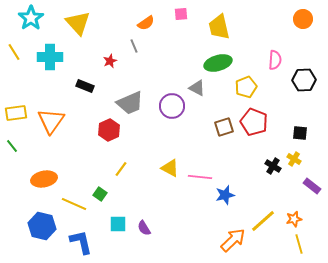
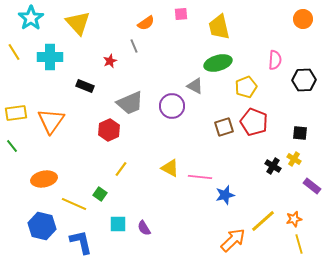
gray triangle at (197, 88): moved 2 px left, 2 px up
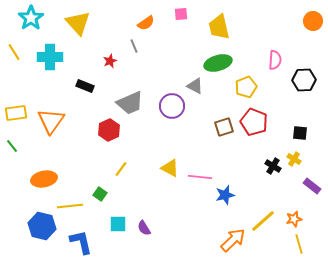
orange circle at (303, 19): moved 10 px right, 2 px down
yellow line at (74, 204): moved 4 px left, 2 px down; rotated 30 degrees counterclockwise
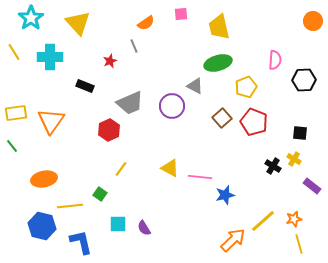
brown square at (224, 127): moved 2 px left, 9 px up; rotated 24 degrees counterclockwise
